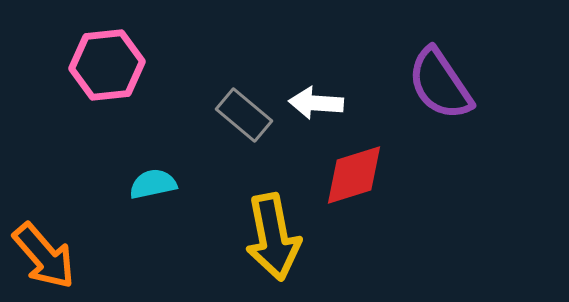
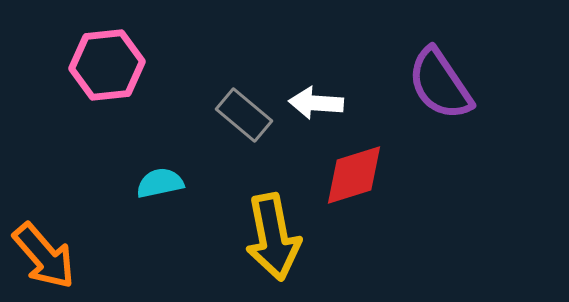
cyan semicircle: moved 7 px right, 1 px up
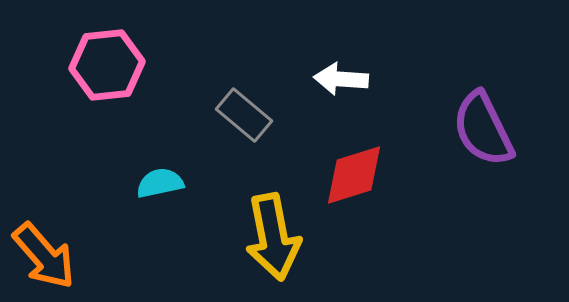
purple semicircle: moved 43 px right, 45 px down; rotated 8 degrees clockwise
white arrow: moved 25 px right, 24 px up
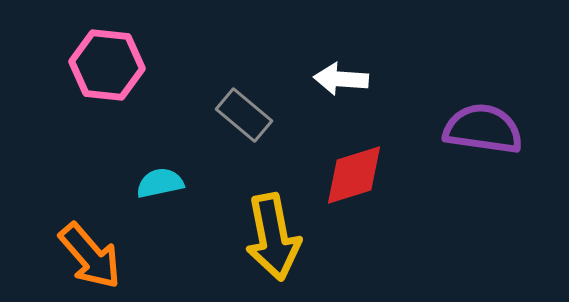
pink hexagon: rotated 12 degrees clockwise
purple semicircle: rotated 124 degrees clockwise
orange arrow: moved 46 px right
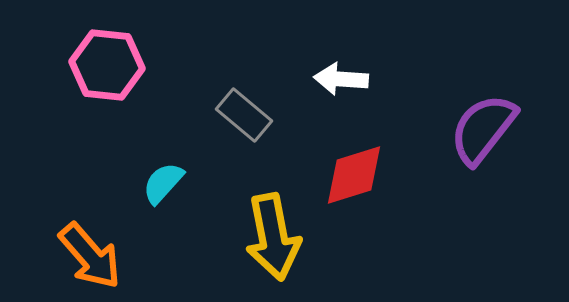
purple semicircle: rotated 60 degrees counterclockwise
cyan semicircle: moved 3 px right; rotated 36 degrees counterclockwise
